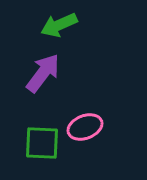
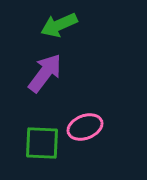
purple arrow: moved 2 px right
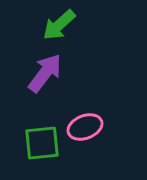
green arrow: rotated 18 degrees counterclockwise
green square: rotated 9 degrees counterclockwise
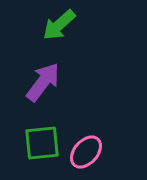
purple arrow: moved 2 px left, 9 px down
pink ellipse: moved 1 px right, 25 px down; rotated 28 degrees counterclockwise
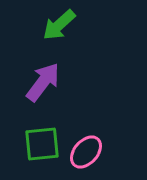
green square: moved 1 px down
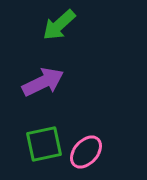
purple arrow: rotated 27 degrees clockwise
green square: moved 2 px right; rotated 6 degrees counterclockwise
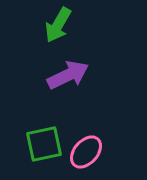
green arrow: moved 1 px left; rotated 18 degrees counterclockwise
purple arrow: moved 25 px right, 7 px up
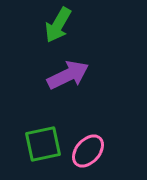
green square: moved 1 px left
pink ellipse: moved 2 px right, 1 px up
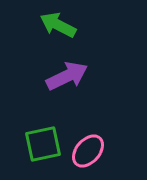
green arrow: rotated 87 degrees clockwise
purple arrow: moved 1 px left, 1 px down
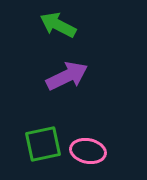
pink ellipse: rotated 60 degrees clockwise
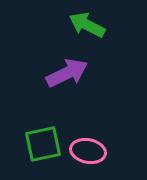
green arrow: moved 29 px right
purple arrow: moved 3 px up
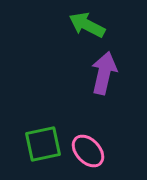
purple arrow: moved 37 px right; rotated 51 degrees counterclockwise
pink ellipse: rotated 36 degrees clockwise
